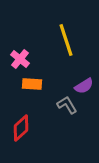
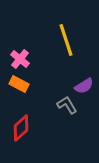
orange rectangle: moved 13 px left; rotated 24 degrees clockwise
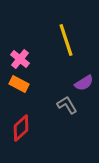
purple semicircle: moved 3 px up
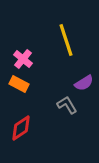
pink cross: moved 3 px right
red diamond: rotated 8 degrees clockwise
